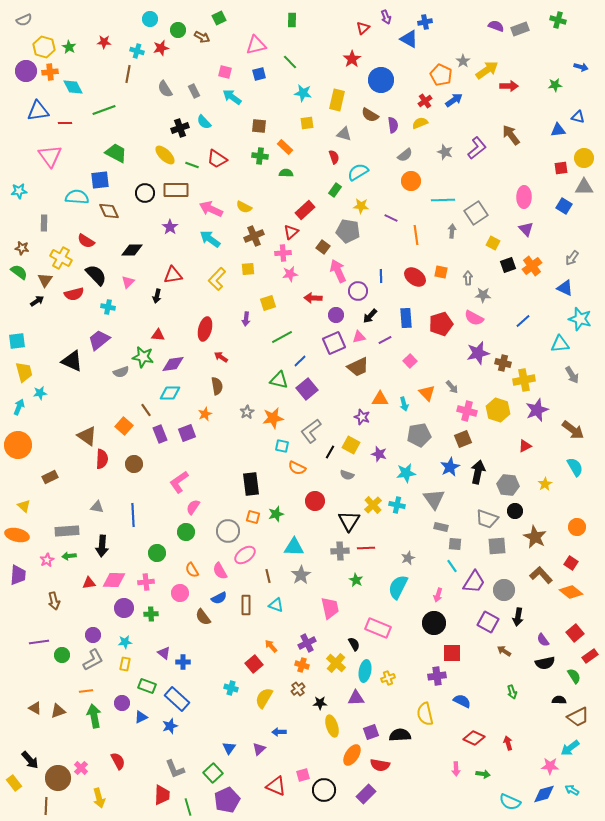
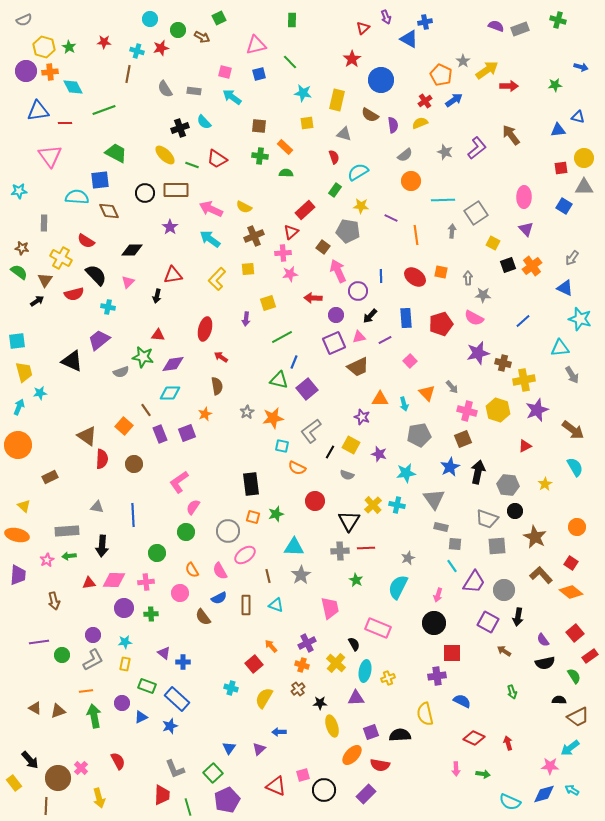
gray rectangle at (194, 91): rotated 56 degrees counterclockwise
cyan triangle at (560, 344): moved 4 px down
blue line at (300, 361): moved 6 px left, 1 px down; rotated 24 degrees counterclockwise
orange ellipse at (352, 755): rotated 10 degrees clockwise
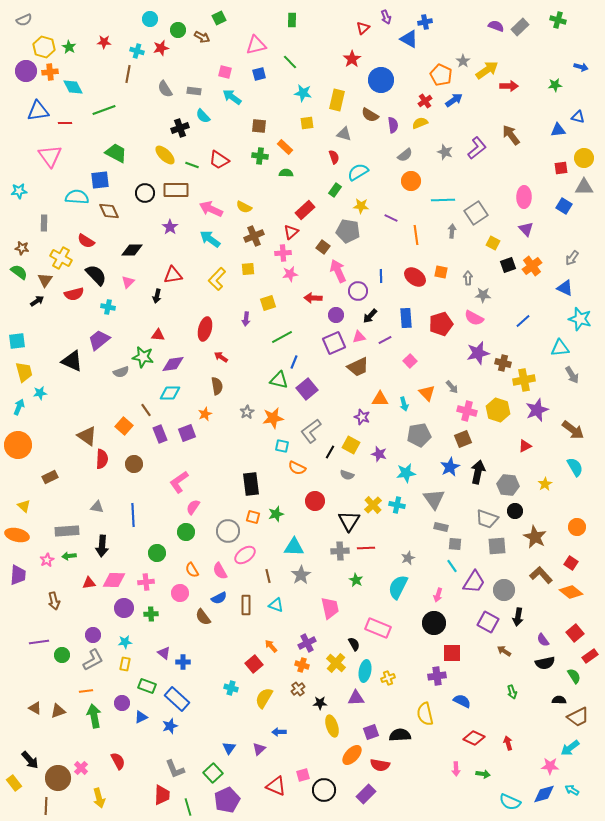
gray rectangle at (520, 29): moved 2 px up; rotated 24 degrees counterclockwise
cyan semicircle at (204, 122): moved 1 px left, 6 px up
red trapezoid at (217, 159): moved 2 px right, 1 px down
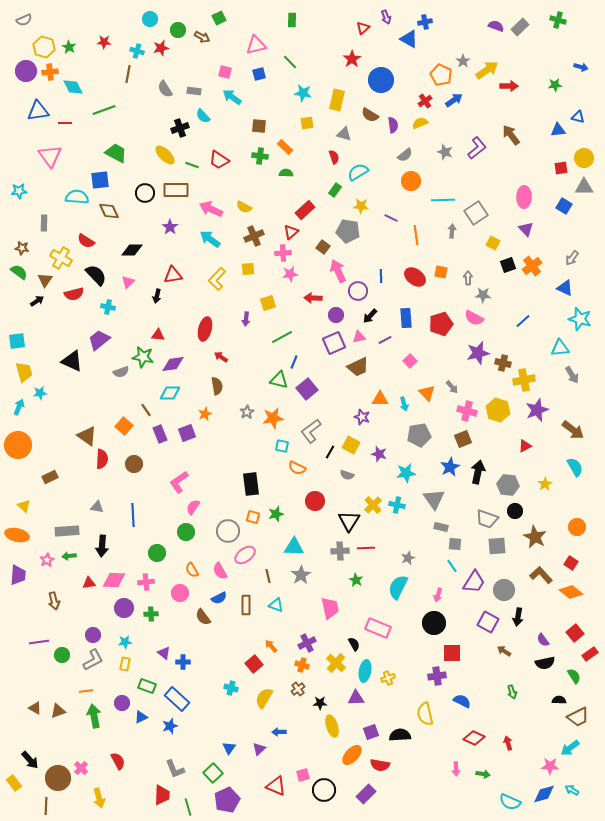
red rectangle at (590, 656): moved 2 px up
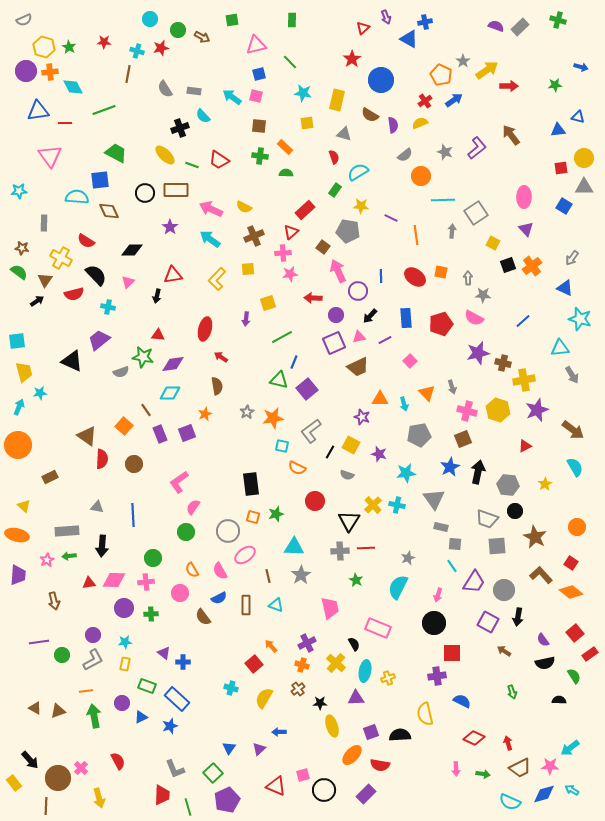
green square at (219, 18): moved 13 px right, 2 px down; rotated 16 degrees clockwise
pink square at (225, 72): moved 31 px right, 24 px down
orange circle at (411, 181): moved 10 px right, 5 px up
gray arrow at (452, 387): rotated 24 degrees clockwise
green circle at (157, 553): moved 4 px left, 5 px down
brown trapezoid at (578, 717): moved 58 px left, 51 px down
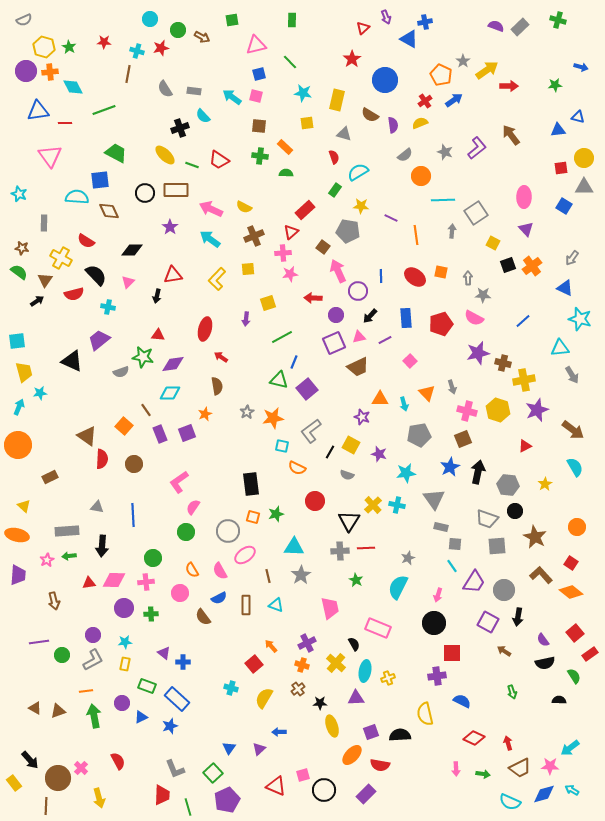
blue circle at (381, 80): moved 4 px right
cyan star at (19, 191): moved 3 px down; rotated 28 degrees clockwise
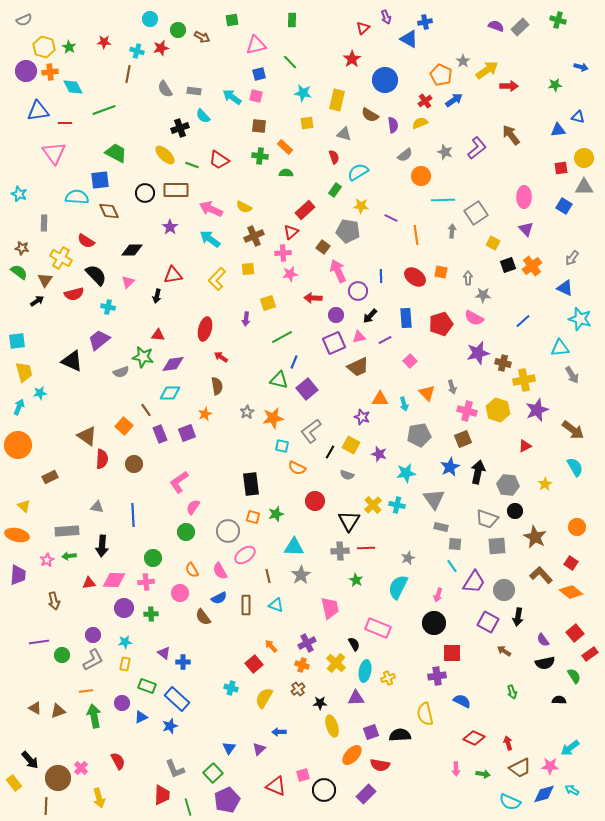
pink triangle at (50, 156): moved 4 px right, 3 px up
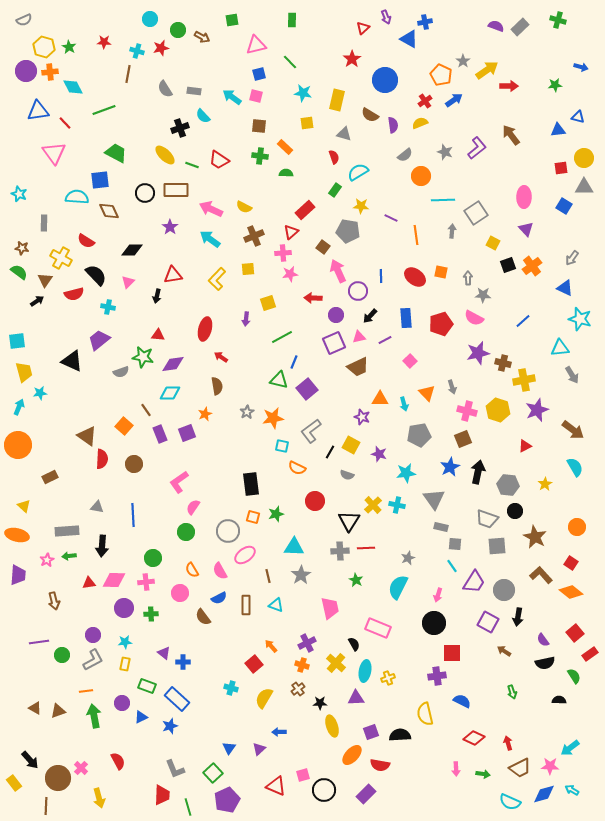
red line at (65, 123): rotated 48 degrees clockwise
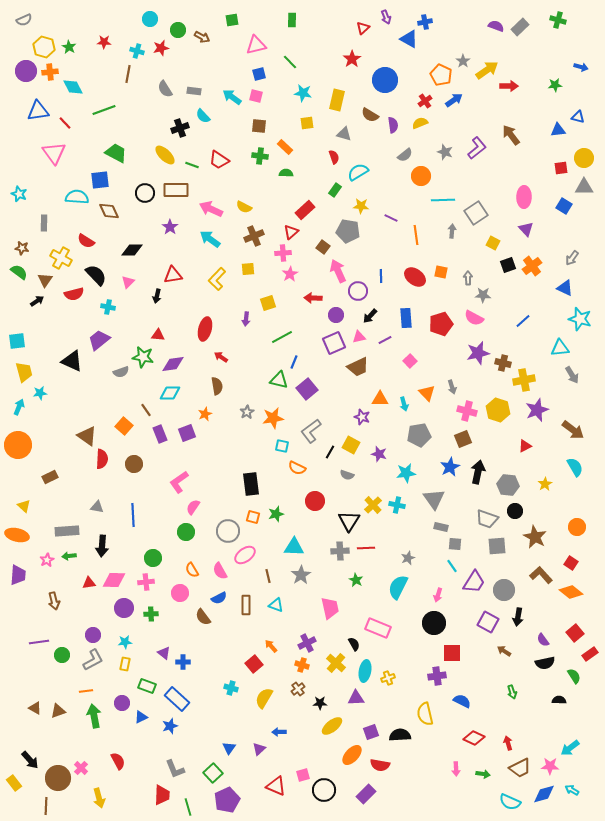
pink star at (290, 274): rotated 21 degrees counterclockwise
yellow ellipse at (332, 726): rotated 70 degrees clockwise
